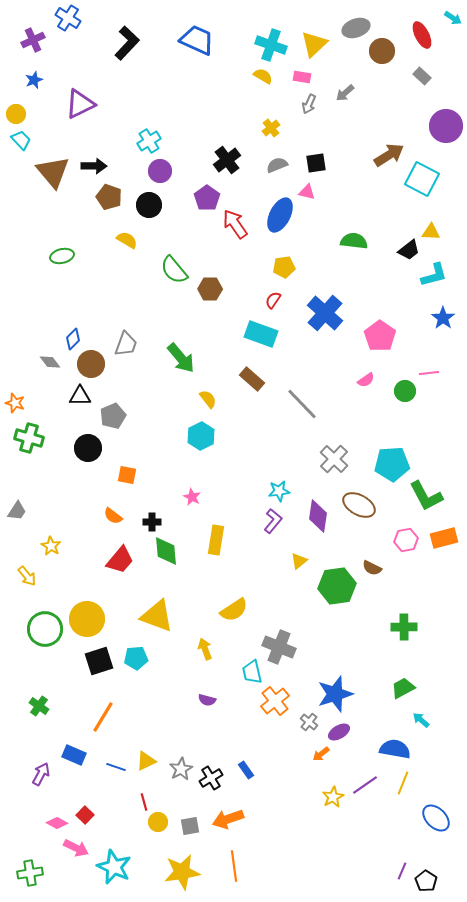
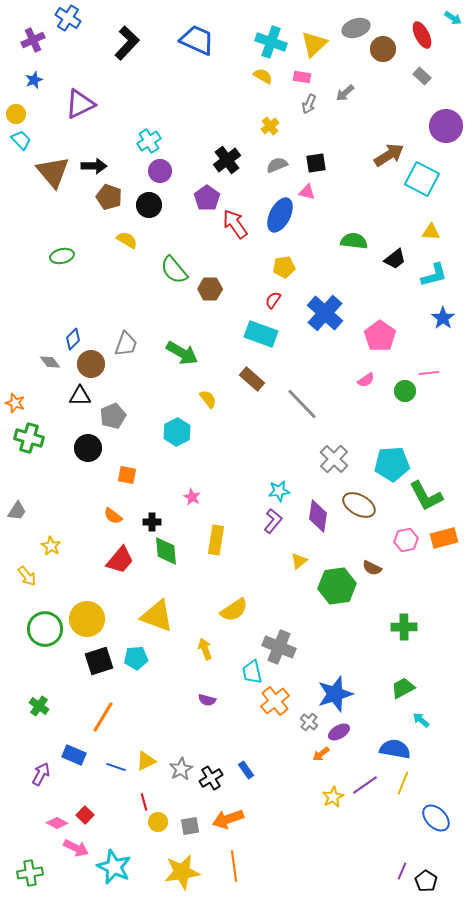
cyan cross at (271, 45): moved 3 px up
brown circle at (382, 51): moved 1 px right, 2 px up
yellow cross at (271, 128): moved 1 px left, 2 px up
black trapezoid at (409, 250): moved 14 px left, 9 px down
green arrow at (181, 358): moved 1 px right, 5 px up; rotated 20 degrees counterclockwise
cyan hexagon at (201, 436): moved 24 px left, 4 px up
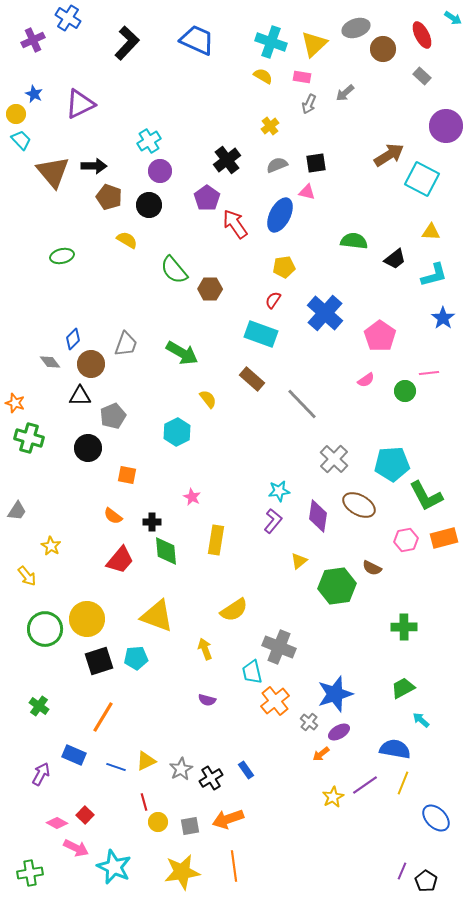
blue star at (34, 80): moved 14 px down; rotated 24 degrees counterclockwise
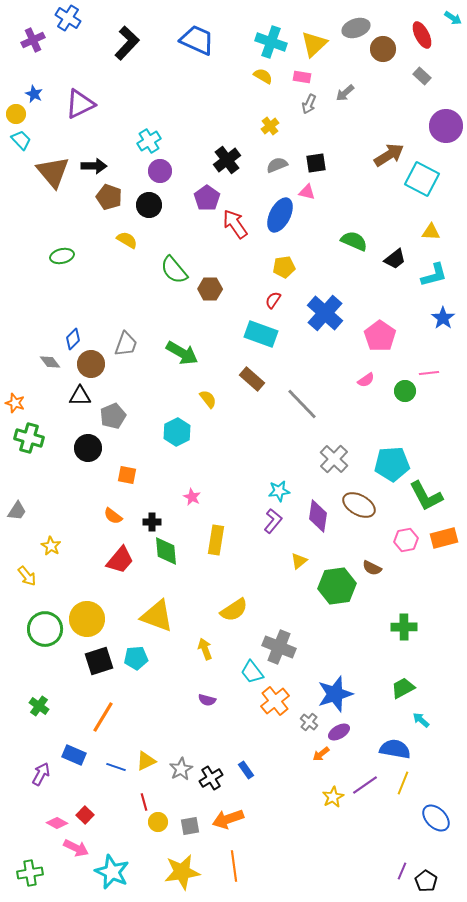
green semicircle at (354, 241): rotated 16 degrees clockwise
cyan trapezoid at (252, 672): rotated 25 degrees counterclockwise
cyan star at (114, 867): moved 2 px left, 5 px down
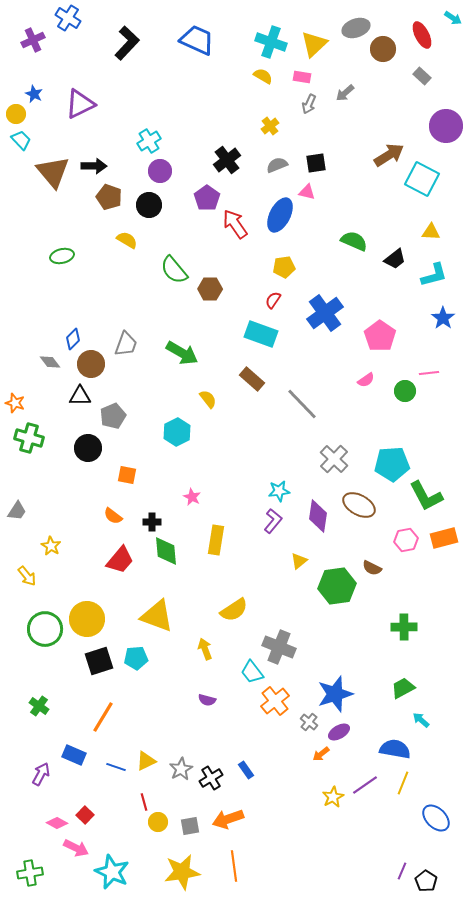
blue cross at (325, 313): rotated 12 degrees clockwise
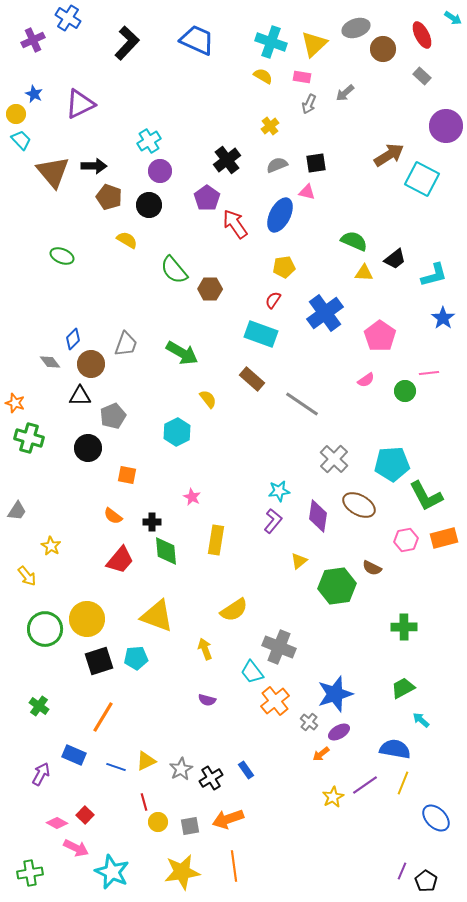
yellow triangle at (431, 232): moved 67 px left, 41 px down
green ellipse at (62, 256): rotated 35 degrees clockwise
gray line at (302, 404): rotated 12 degrees counterclockwise
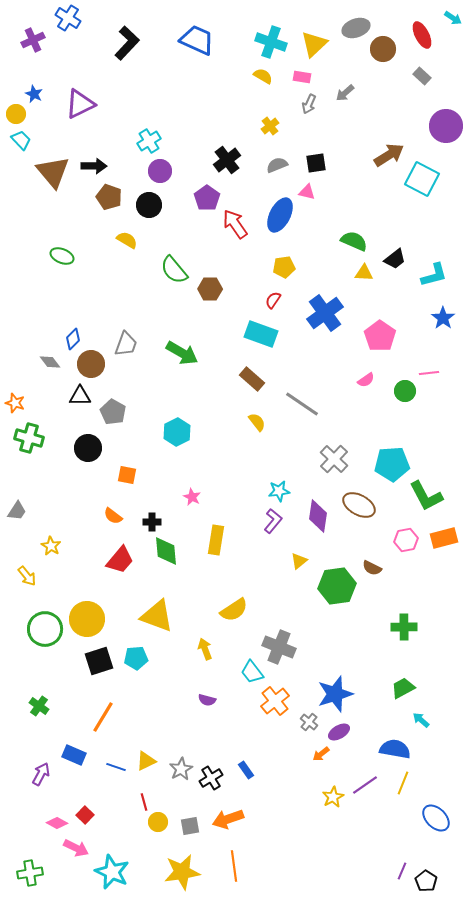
yellow semicircle at (208, 399): moved 49 px right, 23 px down
gray pentagon at (113, 416): moved 4 px up; rotated 20 degrees counterclockwise
